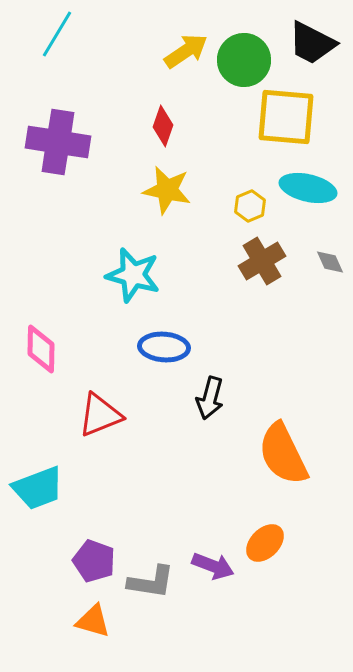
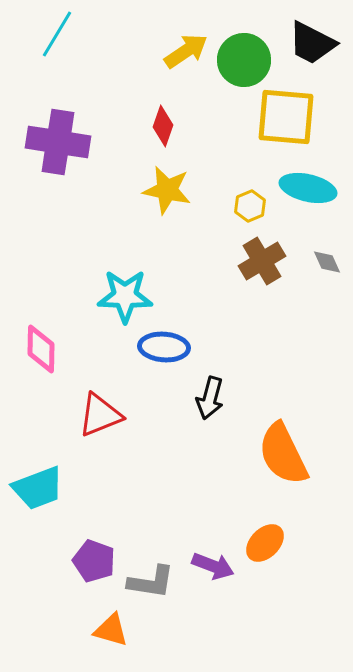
gray diamond: moved 3 px left
cyan star: moved 8 px left, 21 px down; rotated 14 degrees counterclockwise
orange triangle: moved 18 px right, 9 px down
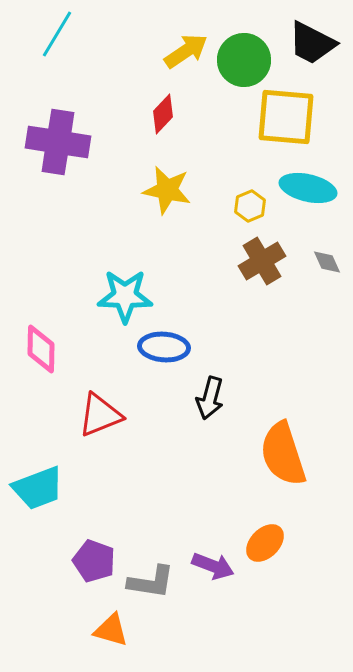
red diamond: moved 12 px up; rotated 24 degrees clockwise
orange semicircle: rotated 8 degrees clockwise
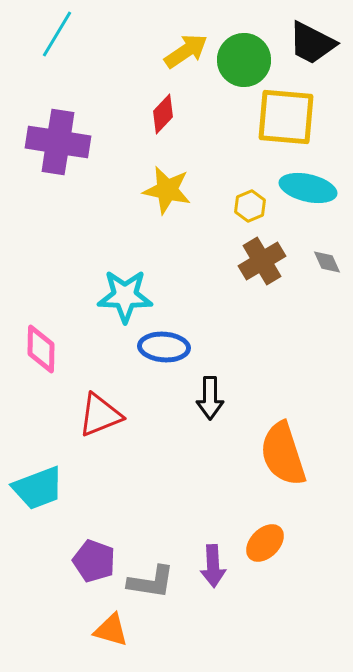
black arrow: rotated 15 degrees counterclockwise
purple arrow: rotated 66 degrees clockwise
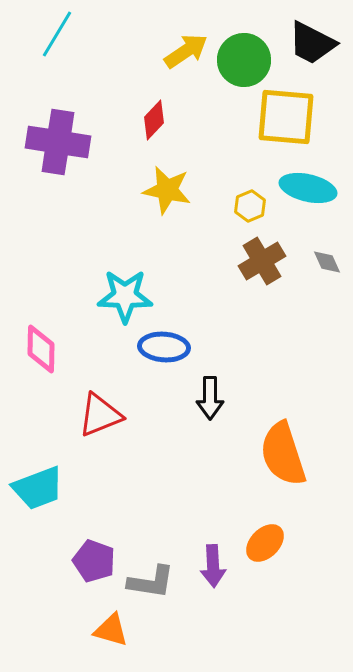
red diamond: moved 9 px left, 6 px down
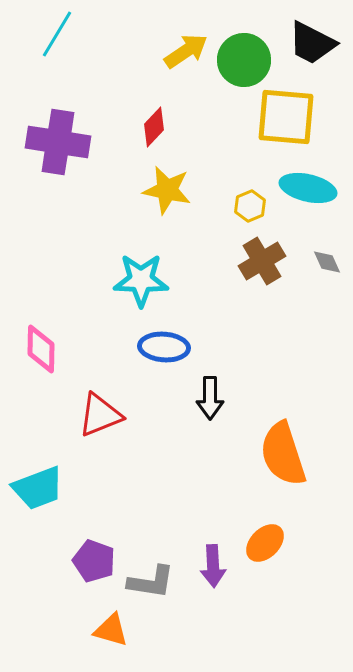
red diamond: moved 7 px down
cyan star: moved 16 px right, 16 px up
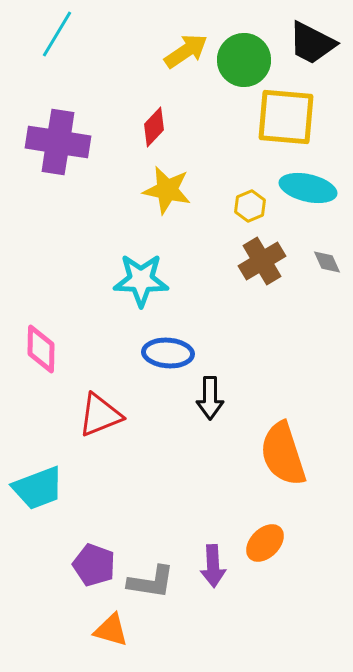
blue ellipse: moved 4 px right, 6 px down
purple pentagon: moved 4 px down
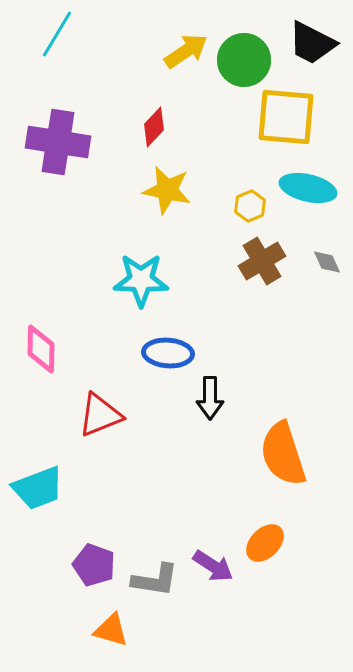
purple arrow: rotated 54 degrees counterclockwise
gray L-shape: moved 4 px right, 2 px up
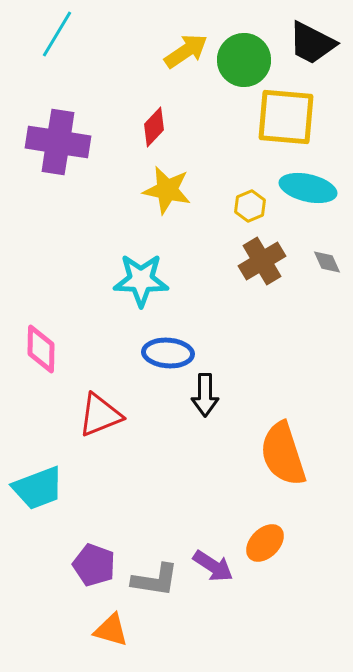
black arrow: moved 5 px left, 3 px up
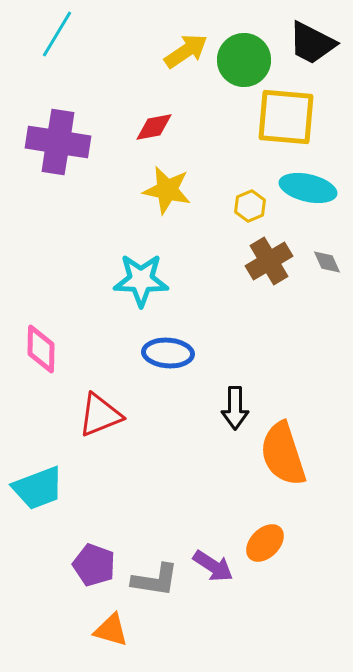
red diamond: rotated 36 degrees clockwise
brown cross: moved 7 px right
black arrow: moved 30 px right, 13 px down
